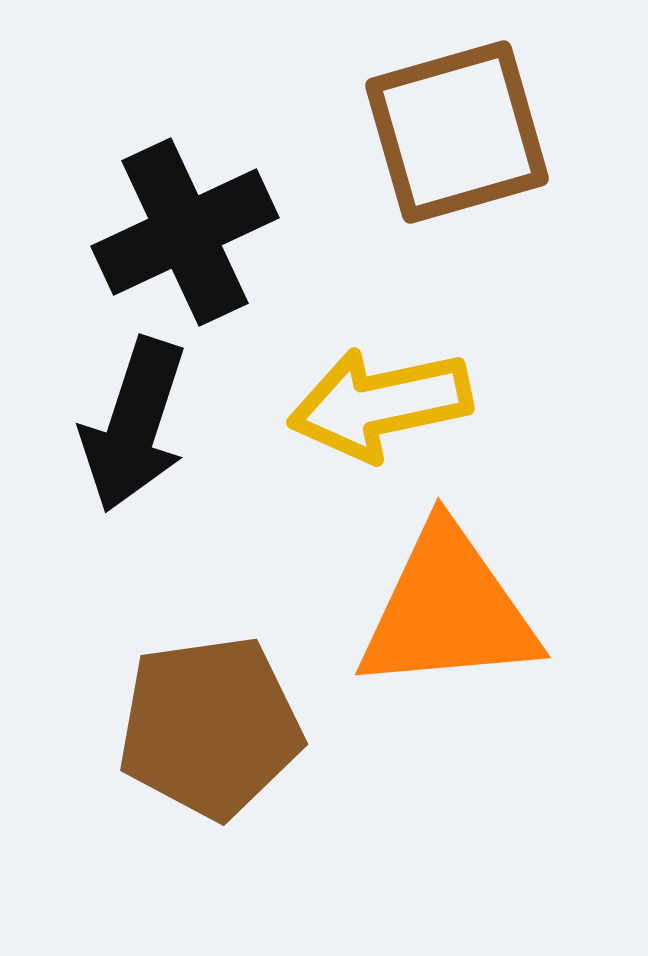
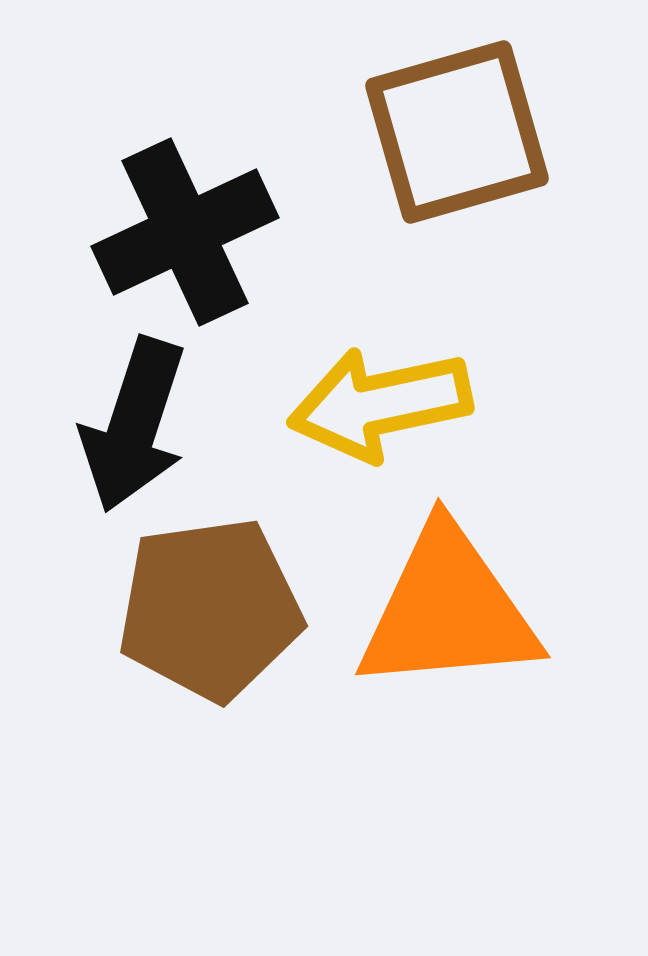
brown pentagon: moved 118 px up
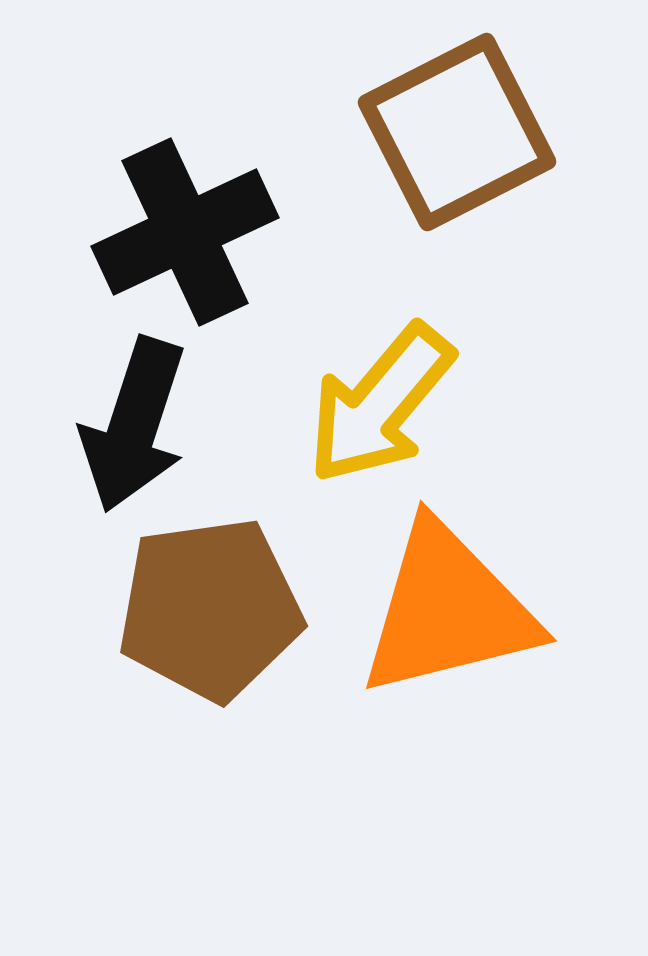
brown square: rotated 11 degrees counterclockwise
yellow arrow: rotated 38 degrees counterclockwise
orange triangle: rotated 9 degrees counterclockwise
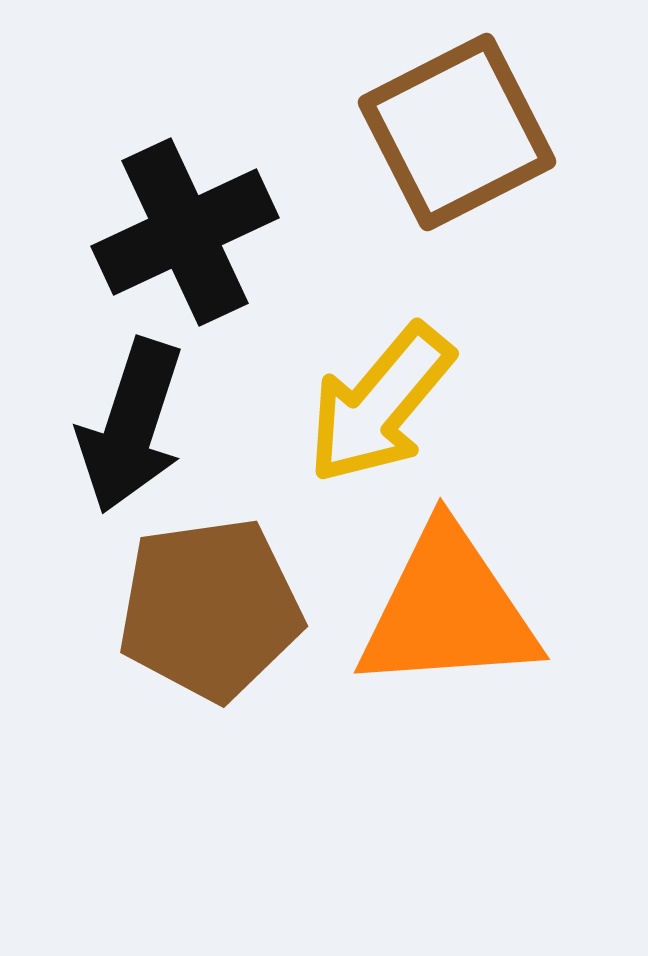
black arrow: moved 3 px left, 1 px down
orange triangle: rotated 10 degrees clockwise
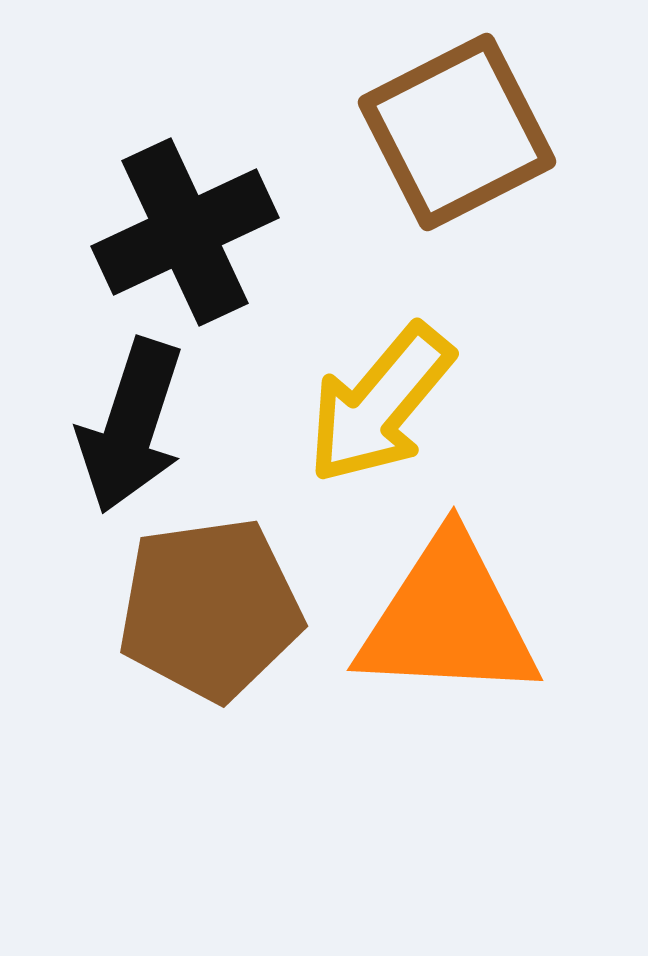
orange triangle: moved 9 px down; rotated 7 degrees clockwise
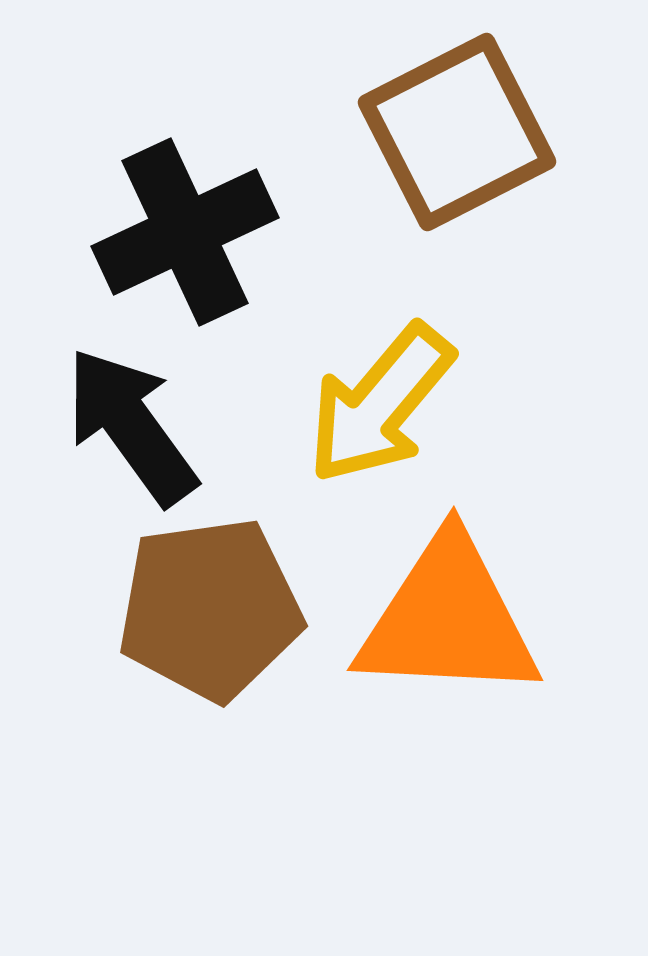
black arrow: rotated 126 degrees clockwise
